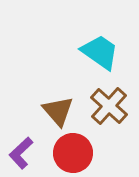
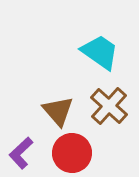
red circle: moved 1 px left
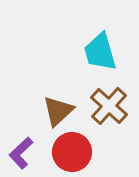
cyan trapezoid: rotated 141 degrees counterclockwise
brown triangle: rotated 28 degrees clockwise
red circle: moved 1 px up
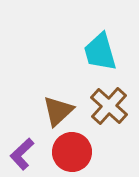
purple L-shape: moved 1 px right, 1 px down
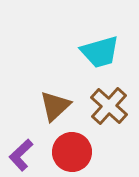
cyan trapezoid: rotated 90 degrees counterclockwise
brown triangle: moved 3 px left, 5 px up
purple L-shape: moved 1 px left, 1 px down
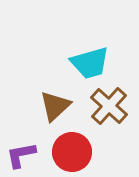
cyan trapezoid: moved 10 px left, 11 px down
purple L-shape: rotated 32 degrees clockwise
